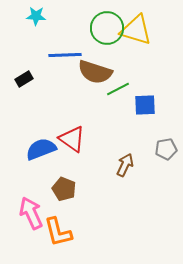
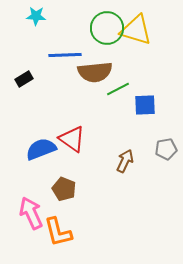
brown semicircle: rotated 24 degrees counterclockwise
brown arrow: moved 4 px up
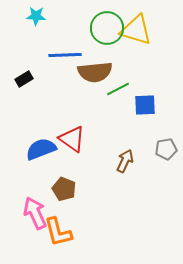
pink arrow: moved 4 px right
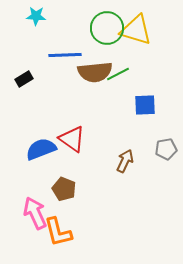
green line: moved 15 px up
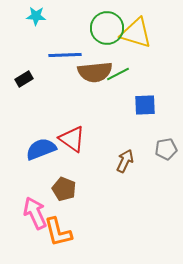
yellow triangle: moved 3 px down
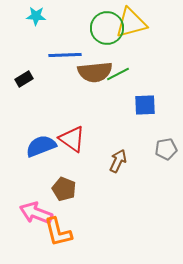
yellow triangle: moved 5 px left, 10 px up; rotated 32 degrees counterclockwise
blue semicircle: moved 3 px up
brown arrow: moved 7 px left
pink arrow: moved 1 px right; rotated 44 degrees counterclockwise
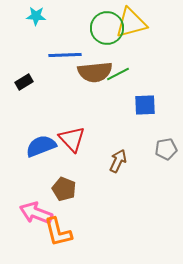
black rectangle: moved 3 px down
red triangle: rotated 12 degrees clockwise
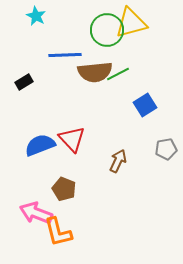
cyan star: rotated 24 degrees clockwise
green circle: moved 2 px down
blue square: rotated 30 degrees counterclockwise
blue semicircle: moved 1 px left, 1 px up
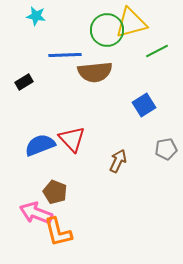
cyan star: rotated 18 degrees counterclockwise
green line: moved 39 px right, 23 px up
blue square: moved 1 px left
brown pentagon: moved 9 px left, 3 px down
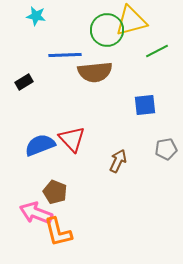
yellow triangle: moved 2 px up
blue square: moved 1 px right; rotated 25 degrees clockwise
